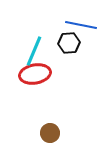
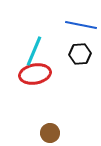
black hexagon: moved 11 px right, 11 px down
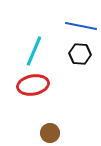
blue line: moved 1 px down
black hexagon: rotated 10 degrees clockwise
red ellipse: moved 2 px left, 11 px down
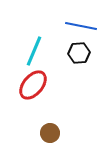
black hexagon: moved 1 px left, 1 px up; rotated 10 degrees counterclockwise
red ellipse: rotated 40 degrees counterclockwise
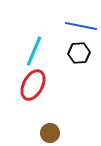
red ellipse: rotated 12 degrees counterclockwise
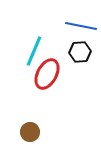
black hexagon: moved 1 px right, 1 px up
red ellipse: moved 14 px right, 11 px up
brown circle: moved 20 px left, 1 px up
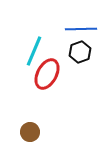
blue line: moved 3 px down; rotated 12 degrees counterclockwise
black hexagon: rotated 15 degrees counterclockwise
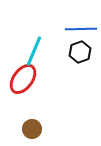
red ellipse: moved 24 px left, 5 px down; rotated 8 degrees clockwise
brown circle: moved 2 px right, 3 px up
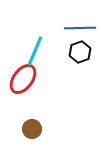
blue line: moved 1 px left, 1 px up
cyan line: moved 1 px right
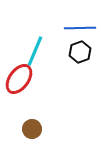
red ellipse: moved 4 px left
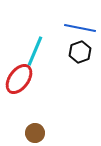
blue line: rotated 12 degrees clockwise
brown circle: moved 3 px right, 4 px down
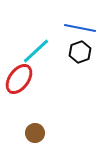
cyan line: moved 1 px right; rotated 24 degrees clockwise
